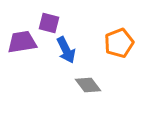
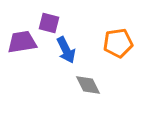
orange pentagon: moved 1 px left; rotated 12 degrees clockwise
gray diamond: rotated 12 degrees clockwise
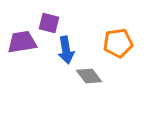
blue arrow: rotated 16 degrees clockwise
gray diamond: moved 1 px right, 9 px up; rotated 12 degrees counterclockwise
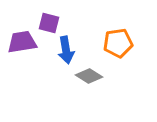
gray diamond: rotated 20 degrees counterclockwise
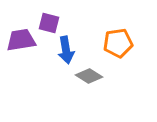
purple trapezoid: moved 1 px left, 2 px up
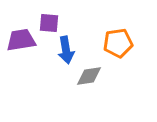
purple square: rotated 10 degrees counterclockwise
gray diamond: rotated 40 degrees counterclockwise
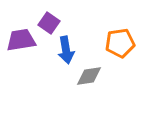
purple square: rotated 30 degrees clockwise
orange pentagon: moved 2 px right
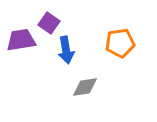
gray diamond: moved 4 px left, 11 px down
